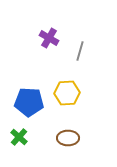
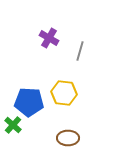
yellow hexagon: moved 3 px left; rotated 10 degrees clockwise
green cross: moved 6 px left, 12 px up
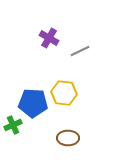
gray line: rotated 48 degrees clockwise
blue pentagon: moved 4 px right, 1 px down
green cross: rotated 24 degrees clockwise
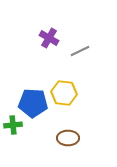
green cross: rotated 18 degrees clockwise
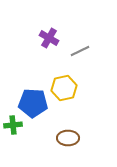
yellow hexagon: moved 5 px up; rotated 20 degrees counterclockwise
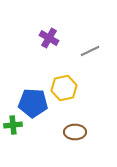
gray line: moved 10 px right
brown ellipse: moved 7 px right, 6 px up
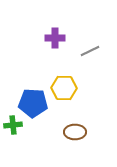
purple cross: moved 6 px right; rotated 30 degrees counterclockwise
yellow hexagon: rotated 15 degrees clockwise
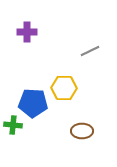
purple cross: moved 28 px left, 6 px up
green cross: rotated 12 degrees clockwise
brown ellipse: moved 7 px right, 1 px up
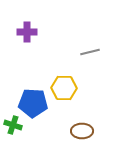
gray line: moved 1 px down; rotated 12 degrees clockwise
green cross: rotated 12 degrees clockwise
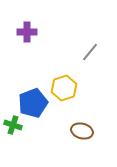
gray line: rotated 36 degrees counterclockwise
yellow hexagon: rotated 20 degrees counterclockwise
blue pentagon: rotated 24 degrees counterclockwise
brown ellipse: rotated 15 degrees clockwise
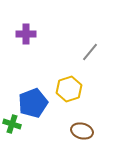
purple cross: moved 1 px left, 2 px down
yellow hexagon: moved 5 px right, 1 px down
green cross: moved 1 px left, 1 px up
